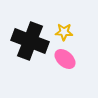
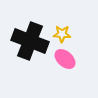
yellow star: moved 2 px left, 2 px down
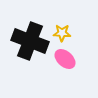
yellow star: moved 1 px up
